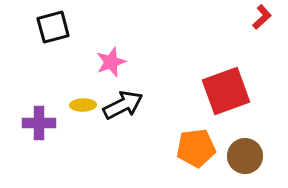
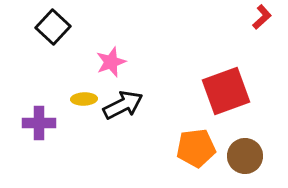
black square: rotated 32 degrees counterclockwise
yellow ellipse: moved 1 px right, 6 px up
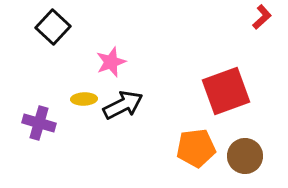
purple cross: rotated 16 degrees clockwise
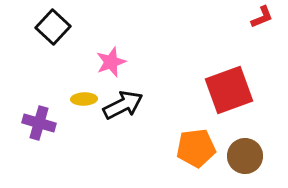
red L-shape: rotated 20 degrees clockwise
red square: moved 3 px right, 1 px up
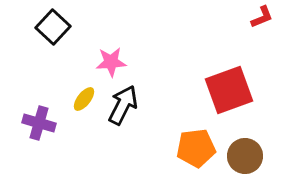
pink star: rotated 16 degrees clockwise
yellow ellipse: rotated 50 degrees counterclockwise
black arrow: rotated 36 degrees counterclockwise
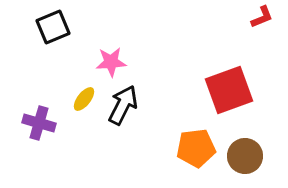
black square: rotated 24 degrees clockwise
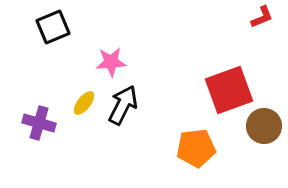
yellow ellipse: moved 4 px down
brown circle: moved 19 px right, 30 px up
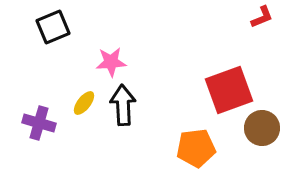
black arrow: rotated 30 degrees counterclockwise
brown circle: moved 2 px left, 2 px down
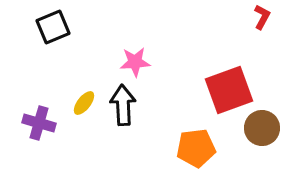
red L-shape: rotated 40 degrees counterclockwise
pink star: moved 24 px right
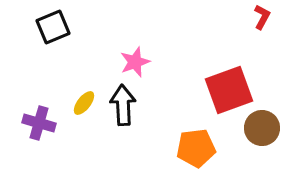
pink star: rotated 16 degrees counterclockwise
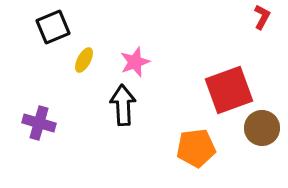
yellow ellipse: moved 43 px up; rotated 10 degrees counterclockwise
